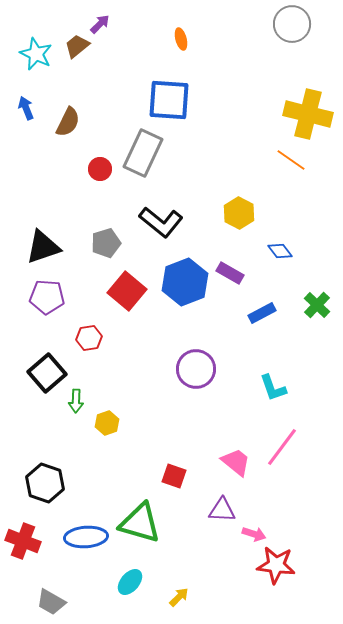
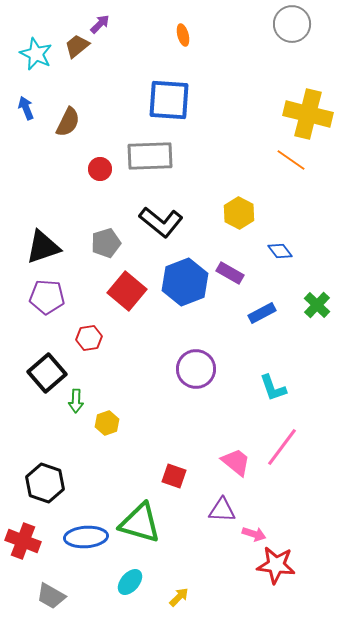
orange ellipse at (181, 39): moved 2 px right, 4 px up
gray rectangle at (143, 153): moved 7 px right, 3 px down; rotated 63 degrees clockwise
gray trapezoid at (51, 602): moved 6 px up
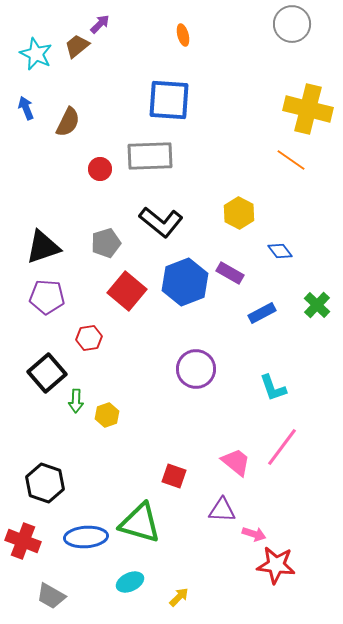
yellow cross at (308, 114): moved 5 px up
yellow hexagon at (107, 423): moved 8 px up
cyan ellipse at (130, 582): rotated 24 degrees clockwise
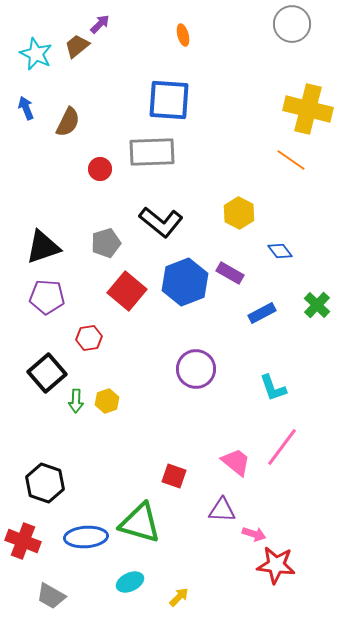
gray rectangle at (150, 156): moved 2 px right, 4 px up
yellow hexagon at (107, 415): moved 14 px up
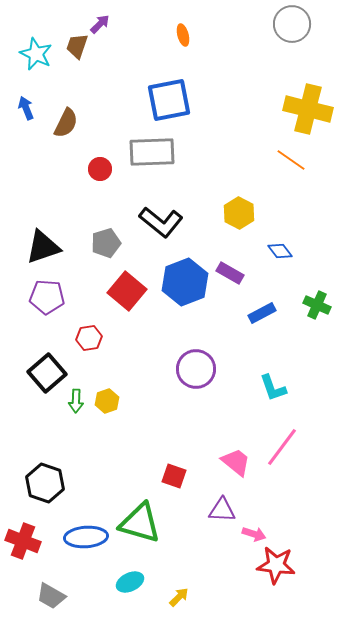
brown trapezoid at (77, 46): rotated 32 degrees counterclockwise
blue square at (169, 100): rotated 15 degrees counterclockwise
brown semicircle at (68, 122): moved 2 px left, 1 px down
green cross at (317, 305): rotated 20 degrees counterclockwise
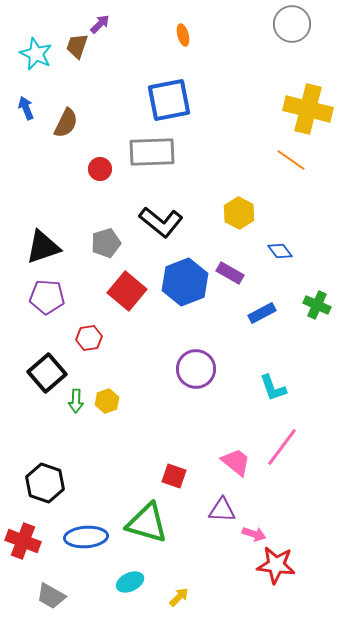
green triangle at (140, 523): moved 7 px right
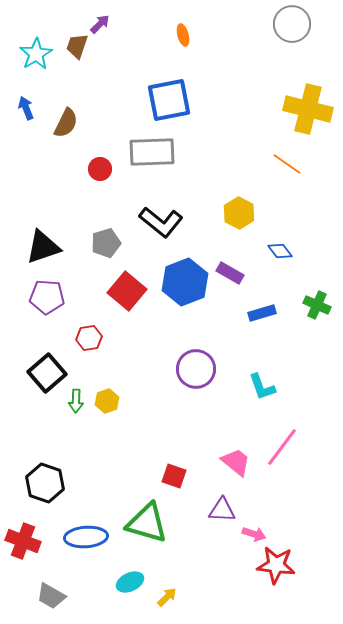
cyan star at (36, 54): rotated 16 degrees clockwise
orange line at (291, 160): moved 4 px left, 4 px down
blue rectangle at (262, 313): rotated 12 degrees clockwise
cyan L-shape at (273, 388): moved 11 px left, 1 px up
yellow arrow at (179, 597): moved 12 px left
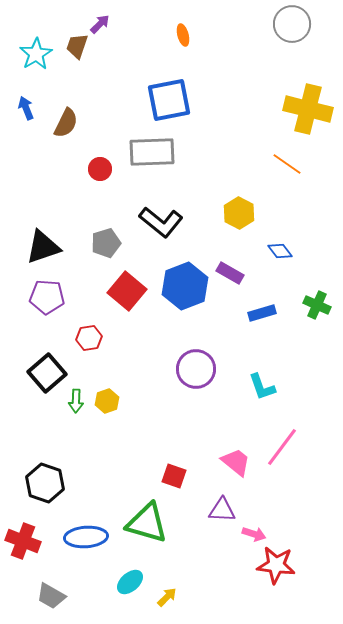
blue hexagon at (185, 282): moved 4 px down
cyan ellipse at (130, 582): rotated 16 degrees counterclockwise
